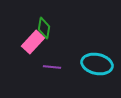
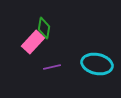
purple line: rotated 18 degrees counterclockwise
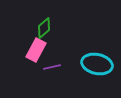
green diamond: rotated 40 degrees clockwise
pink rectangle: moved 3 px right, 8 px down; rotated 15 degrees counterclockwise
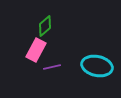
green diamond: moved 1 px right, 2 px up
cyan ellipse: moved 2 px down
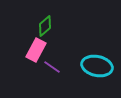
purple line: rotated 48 degrees clockwise
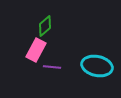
purple line: rotated 30 degrees counterclockwise
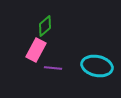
purple line: moved 1 px right, 1 px down
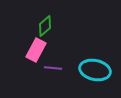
cyan ellipse: moved 2 px left, 4 px down
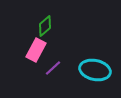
purple line: rotated 48 degrees counterclockwise
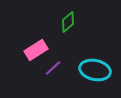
green diamond: moved 23 px right, 4 px up
pink rectangle: rotated 30 degrees clockwise
